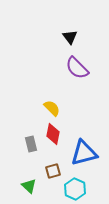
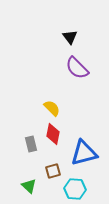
cyan hexagon: rotated 20 degrees counterclockwise
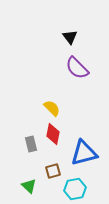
cyan hexagon: rotated 15 degrees counterclockwise
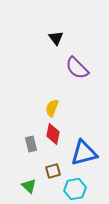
black triangle: moved 14 px left, 1 px down
yellow semicircle: rotated 114 degrees counterclockwise
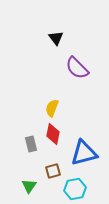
green triangle: rotated 21 degrees clockwise
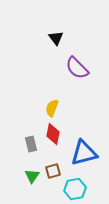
green triangle: moved 3 px right, 10 px up
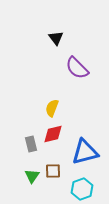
red diamond: rotated 65 degrees clockwise
blue triangle: moved 1 px right, 1 px up
brown square: rotated 14 degrees clockwise
cyan hexagon: moved 7 px right; rotated 10 degrees counterclockwise
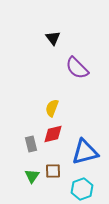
black triangle: moved 3 px left
